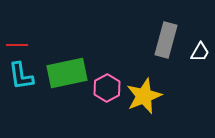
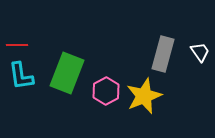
gray rectangle: moved 3 px left, 14 px down
white trapezoid: rotated 65 degrees counterclockwise
green rectangle: rotated 57 degrees counterclockwise
pink hexagon: moved 1 px left, 3 px down
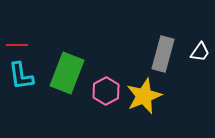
white trapezoid: rotated 70 degrees clockwise
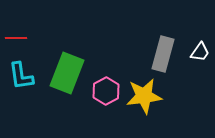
red line: moved 1 px left, 7 px up
yellow star: rotated 15 degrees clockwise
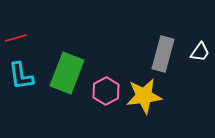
red line: rotated 15 degrees counterclockwise
